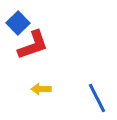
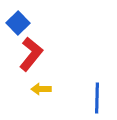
red L-shape: moved 2 px left, 9 px down; rotated 32 degrees counterclockwise
blue line: rotated 28 degrees clockwise
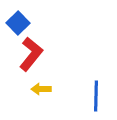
blue line: moved 1 px left, 2 px up
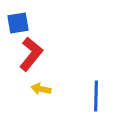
blue square: rotated 35 degrees clockwise
yellow arrow: rotated 12 degrees clockwise
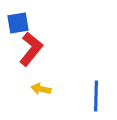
red L-shape: moved 5 px up
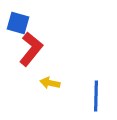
blue square: rotated 25 degrees clockwise
yellow arrow: moved 9 px right, 6 px up
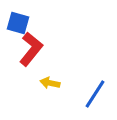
blue line: moved 1 px left, 2 px up; rotated 32 degrees clockwise
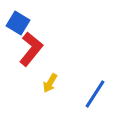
blue square: rotated 15 degrees clockwise
yellow arrow: rotated 72 degrees counterclockwise
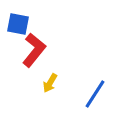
blue square: moved 1 px down; rotated 20 degrees counterclockwise
red L-shape: moved 3 px right, 1 px down
